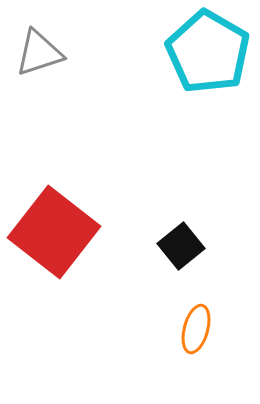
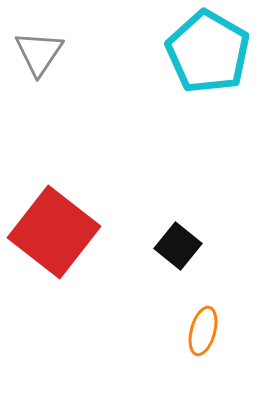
gray triangle: rotated 38 degrees counterclockwise
black square: moved 3 px left; rotated 12 degrees counterclockwise
orange ellipse: moved 7 px right, 2 px down
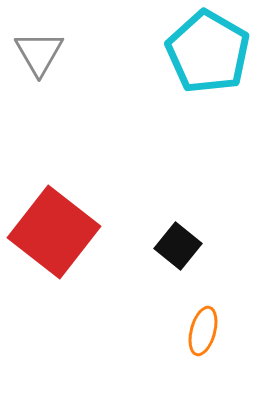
gray triangle: rotated 4 degrees counterclockwise
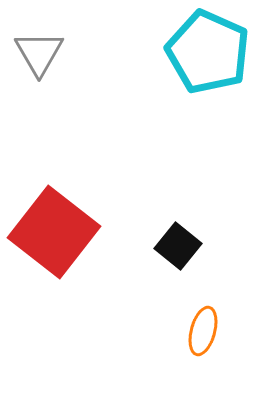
cyan pentagon: rotated 6 degrees counterclockwise
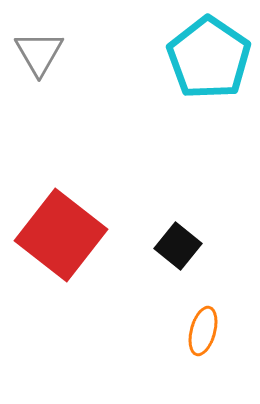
cyan pentagon: moved 1 px right, 6 px down; rotated 10 degrees clockwise
red square: moved 7 px right, 3 px down
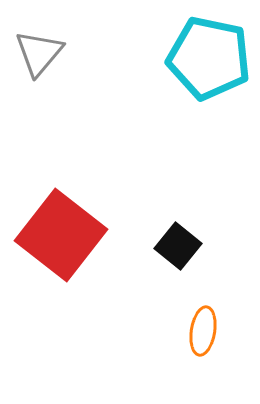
gray triangle: rotated 10 degrees clockwise
cyan pentagon: rotated 22 degrees counterclockwise
orange ellipse: rotated 6 degrees counterclockwise
